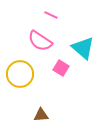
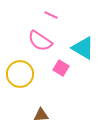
cyan triangle: rotated 10 degrees counterclockwise
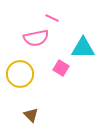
pink line: moved 1 px right, 3 px down
pink semicircle: moved 4 px left, 3 px up; rotated 45 degrees counterclockwise
cyan triangle: rotated 30 degrees counterclockwise
brown triangle: moved 10 px left; rotated 49 degrees clockwise
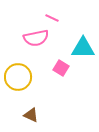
yellow circle: moved 2 px left, 3 px down
brown triangle: rotated 21 degrees counterclockwise
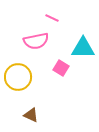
pink semicircle: moved 3 px down
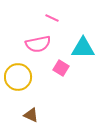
pink semicircle: moved 2 px right, 3 px down
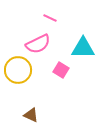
pink line: moved 2 px left
pink semicircle: rotated 15 degrees counterclockwise
pink square: moved 2 px down
yellow circle: moved 7 px up
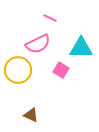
cyan triangle: moved 2 px left
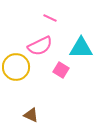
pink semicircle: moved 2 px right, 2 px down
yellow circle: moved 2 px left, 3 px up
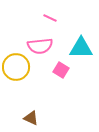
pink semicircle: rotated 20 degrees clockwise
brown triangle: moved 3 px down
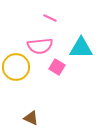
pink square: moved 4 px left, 3 px up
